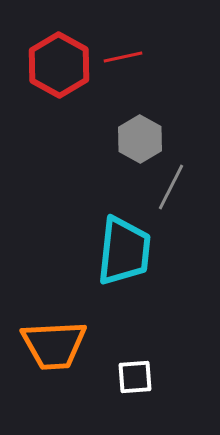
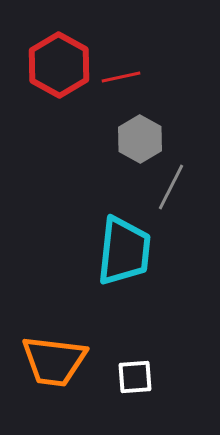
red line: moved 2 px left, 20 px down
orange trapezoid: moved 16 px down; rotated 10 degrees clockwise
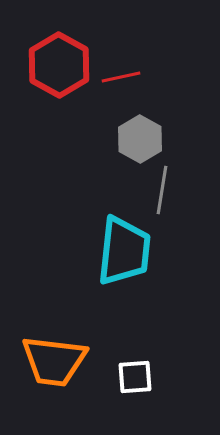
gray line: moved 9 px left, 3 px down; rotated 18 degrees counterclockwise
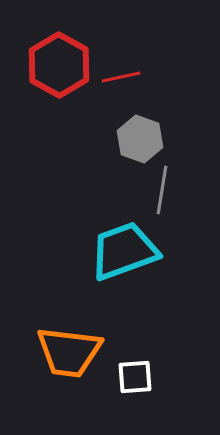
gray hexagon: rotated 9 degrees counterclockwise
cyan trapezoid: rotated 116 degrees counterclockwise
orange trapezoid: moved 15 px right, 9 px up
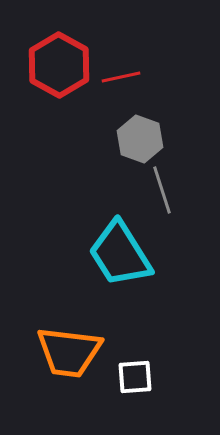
gray line: rotated 27 degrees counterclockwise
cyan trapezoid: moved 4 px left, 3 px down; rotated 102 degrees counterclockwise
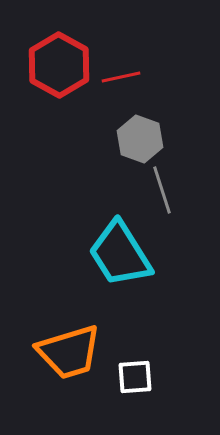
orange trapezoid: rotated 24 degrees counterclockwise
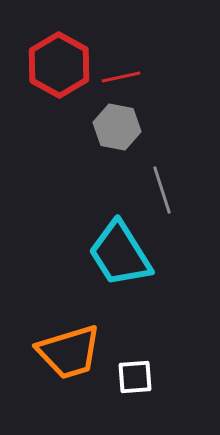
gray hexagon: moved 23 px left, 12 px up; rotated 9 degrees counterclockwise
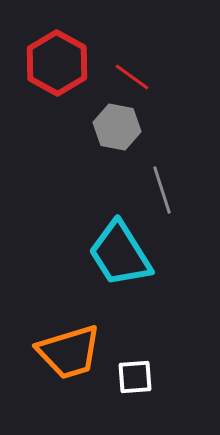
red hexagon: moved 2 px left, 2 px up
red line: moved 11 px right; rotated 48 degrees clockwise
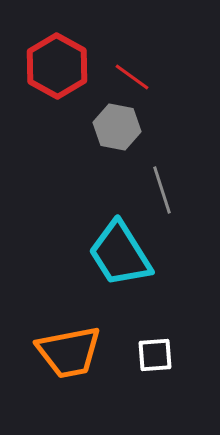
red hexagon: moved 3 px down
orange trapezoid: rotated 6 degrees clockwise
white square: moved 20 px right, 22 px up
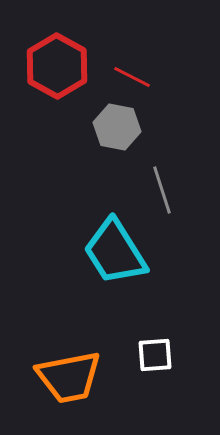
red line: rotated 9 degrees counterclockwise
cyan trapezoid: moved 5 px left, 2 px up
orange trapezoid: moved 25 px down
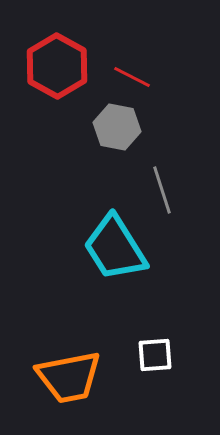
cyan trapezoid: moved 4 px up
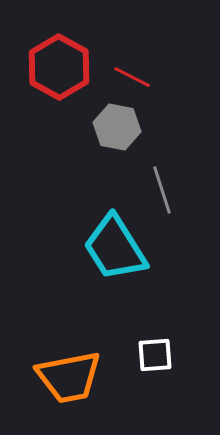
red hexagon: moved 2 px right, 1 px down
